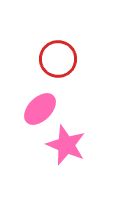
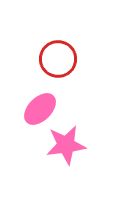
pink star: rotated 30 degrees counterclockwise
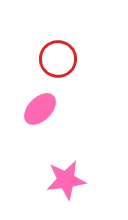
pink star: moved 35 px down
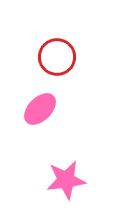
red circle: moved 1 px left, 2 px up
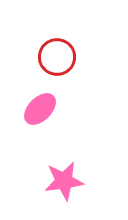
pink star: moved 2 px left, 1 px down
